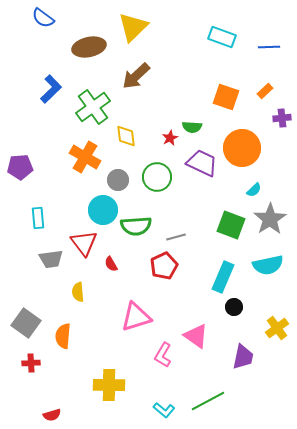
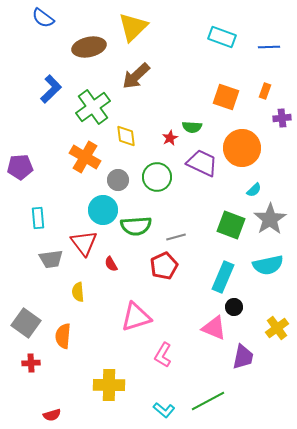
orange rectangle at (265, 91): rotated 28 degrees counterclockwise
pink triangle at (196, 336): moved 18 px right, 8 px up; rotated 12 degrees counterclockwise
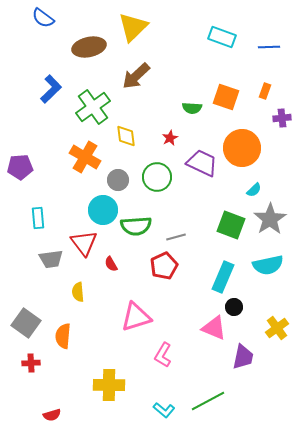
green semicircle at (192, 127): moved 19 px up
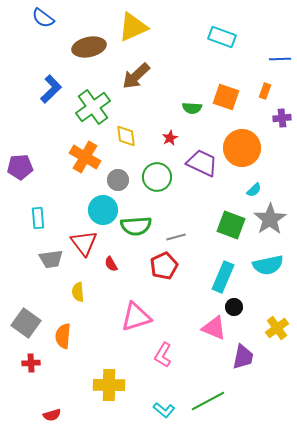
yellow triangle at (133, 27): rotated 20 degrees clockwise
blue line at (269, 47): moved 11 px right, 12 px down
